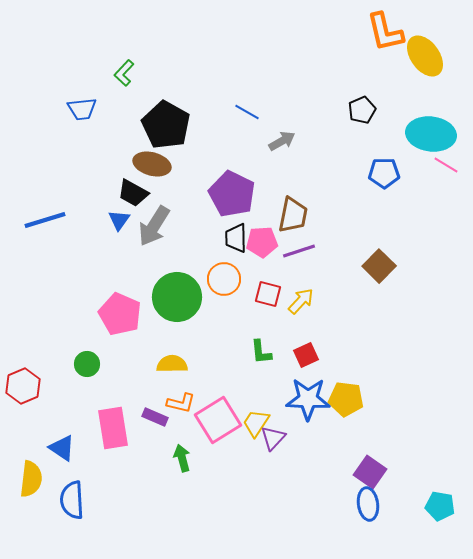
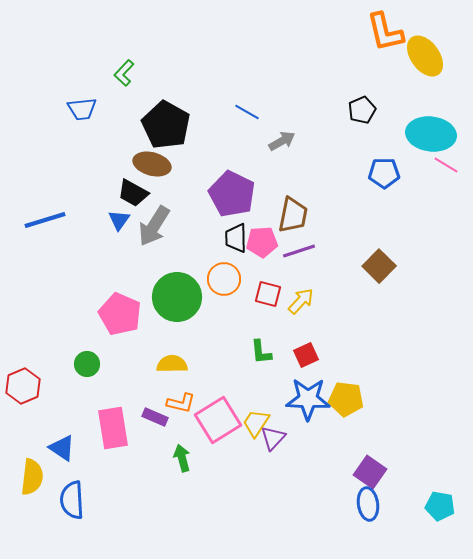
yellow semicircle at (31, 479): moved 1 px right, 2 px up
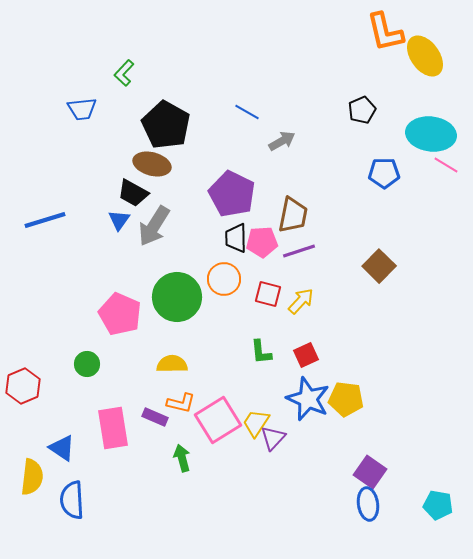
blue star at (308, 399): rotated 21 degrees clockwise
cyan pentagon at (440, 506): moved 2 px left, 1 px up
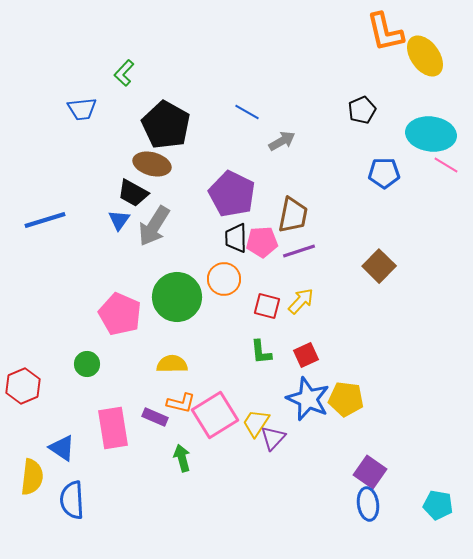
red square at (268, 294): moved 1 px left, 12 px down
pink square at (218, 420): moved 3 px left, 5 px up
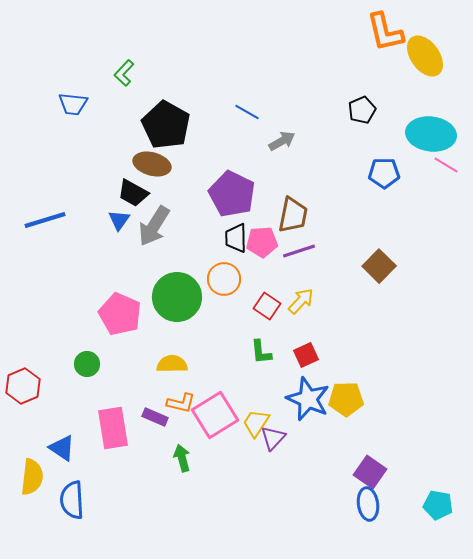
blue trapezoid at (82, 109): moved 9 px left, 5 px up; rotated 12 degrees clockwise
red square at (267, 306): rotated 20 degrees clockwise
yellow pentagon at (346, 399): rotated 8 degrees counterclockwise
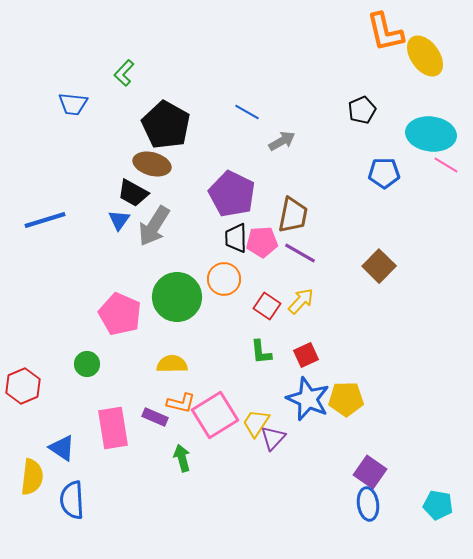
purple line at (299, 251): moved 1 px right, 2 px down; rotated 48 degrees clockwise
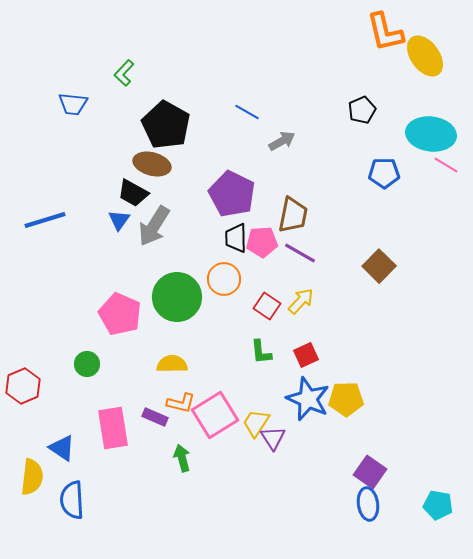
purple triangle at (273, 438): rotated 16 degrees counterclockwise
